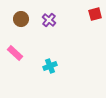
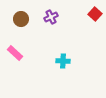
red square: rotated 32 degrees counterclockwise
purple cross: moved 2 px right, 3 px up; rotated 24 degrees clockwise
cyan cross: moved 13 px right, 5 px up; rotated 24 degrees clockwise
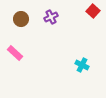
red square: moved 2 px left, 3 px up
cyan cross: moved 19 px right, 4 px down; rotated 24 degrees clockwise
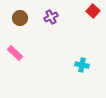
brown circle: moved 1 px left, 1 px up
cyan cross: rotated 16 degrees counterclockwise
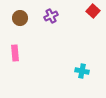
purple cross: moved 1 px up
pink rectangle: rotated 42 degrees clockwise
cyan cross: moved 6 px down
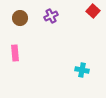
cyan cross: moved 1 px up
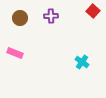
purple cross: rotated 24 degrees clockwise
pink rectangle: rotated 63 degrees counterclockwise
cyan cross: moved 8 px up; rotated 24 degrees clockwise
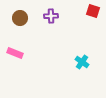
red square: rotated 24 degrees counterclockwise
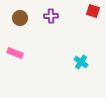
cyan cross: moved 1 px left
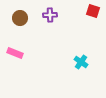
purple cross: moved 1 px left, 1 px up
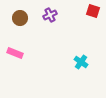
purple cross: rotated 24 degrees counterclockwise
